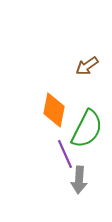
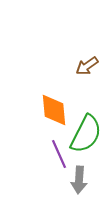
orange diamond: rotated 16 degrees counterclockwise
green semicircle: moved 1 px left, 5 px down
purple line: moved 6 px left
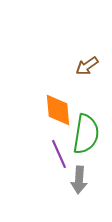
orange diamond: moved 4 px right
green semicircle: rotated 18 degrees counterclockwise
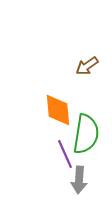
purple line: moved 6 px right
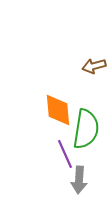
brown arrow: moved 7 px right; rotated 20 degrees clockwise
green semicircle: moved 5 px up
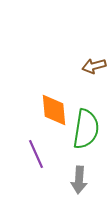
orange diamond: moved 4 px left
purple line: moved 29 px left
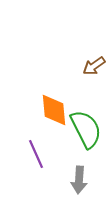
brown arrow: rotated 20 degrees counterclockwise
green semicircle: rotated 36 degrees counterclockwise
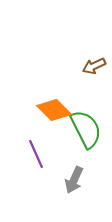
brown arrow: rotated 10 degrees clockwise
orange diamond: rotated 40 degrees counterclockwise
gray arrow: moved 5 px left; rotated 20 degrees clockwise
